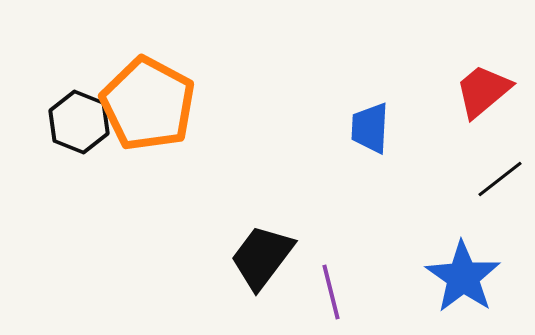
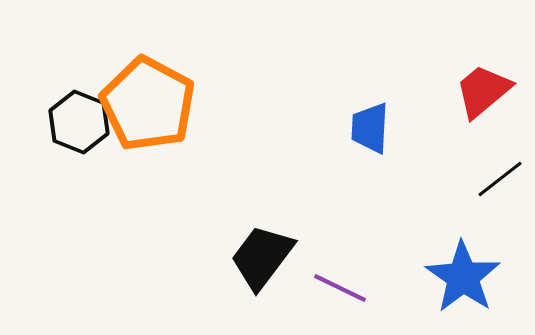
purple line: moved 9 px right, 4 px up; rotated 50 degrees counterclockwise
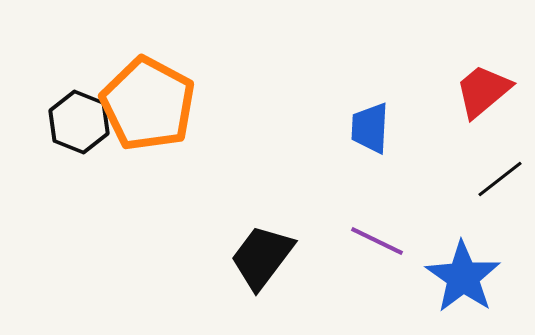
purple line: moved 37 px right, 47 px up
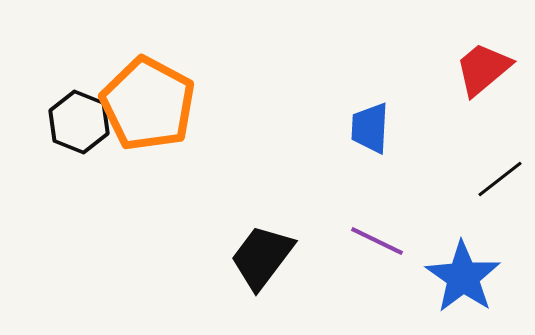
red trapezoid: moved 22 px up
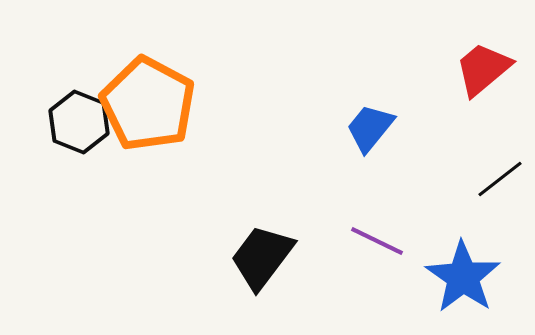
blue trapezoid: rotated 36 degrees clockwise
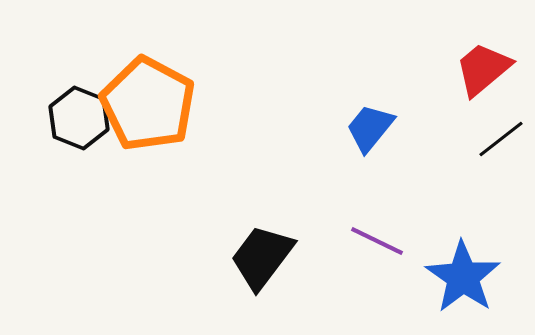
black hexagon: moved 4 px up
black line: moved 1 px right, 40 px up
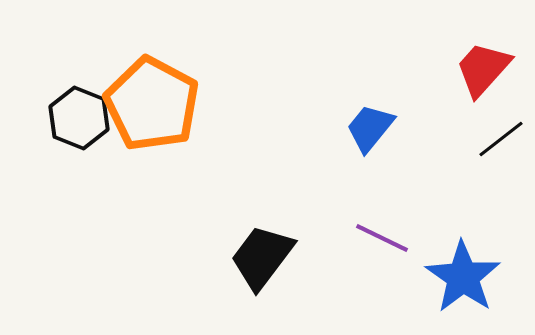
red trapezoid: rotated 8 degrees counterclockwise
orange pentagon: moved 4 px right
purple line: moved 5 px right, 3 px up
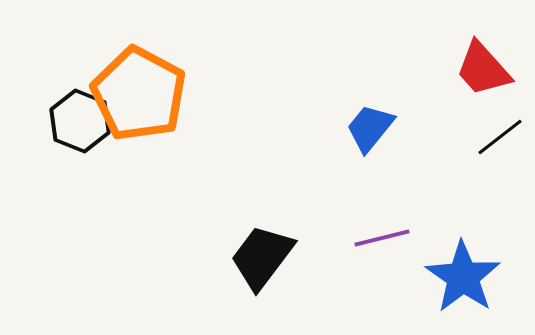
red trapezoid: rotated 84 degrees counterclockwise
orange pentagon: moved 13 px left, 10 px up
black hexagon: moved 1 px right, 3 px down
black line: moved 1 px left, 2 px up
purple line: rotated 40 degrees counterclockwise
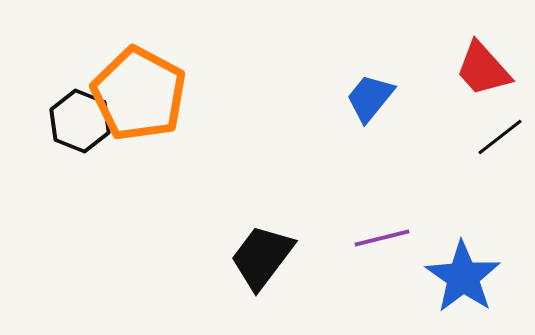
blue trapezoid: moved 30 px up
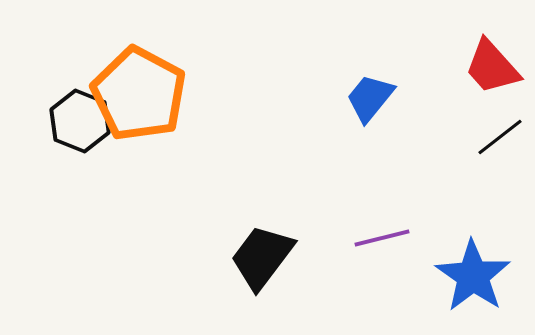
red trapezoid: moved 9 px right, 2 px up
blue star: moved 10 px right, 1 px up
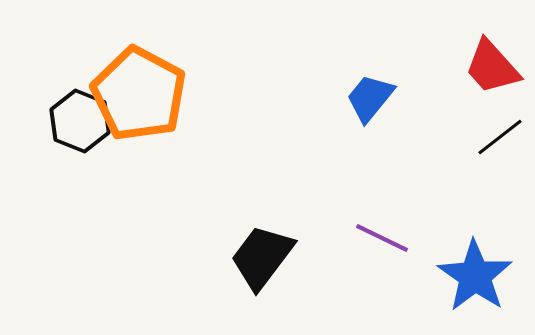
purple line: rotated 40 degrees clockwise
blue star: moved 2 px right
